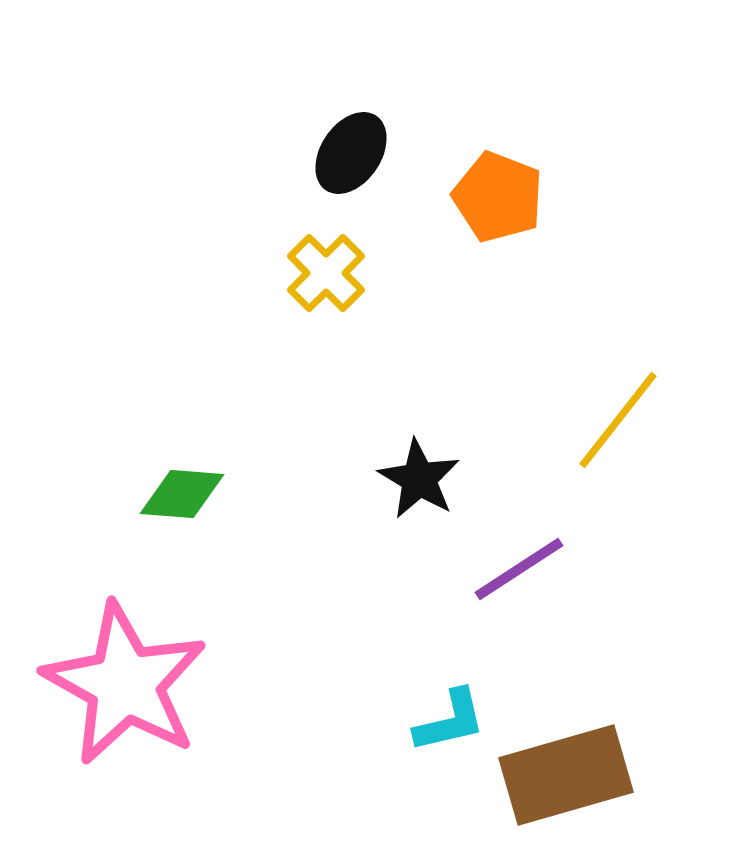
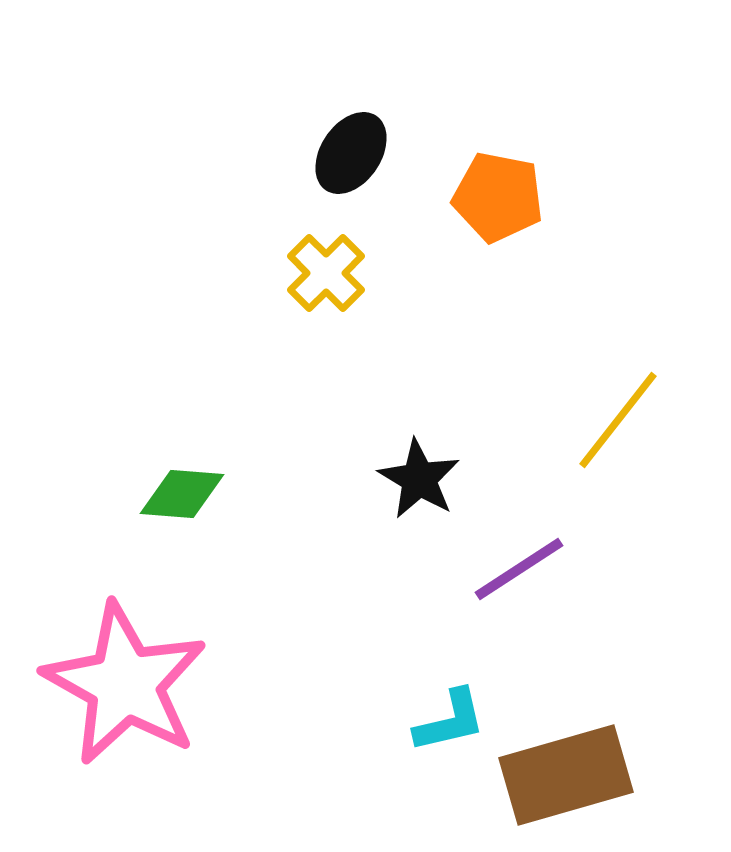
orange pentagon: rotated 10 degrees counterclockwise
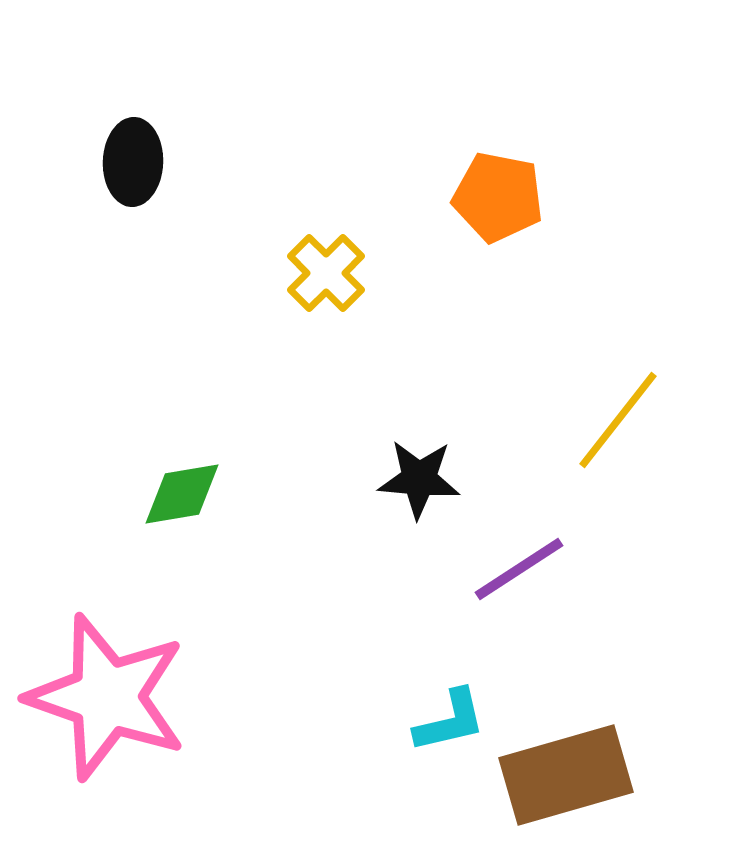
black ellipse: moved 218 px left, 9 px down; rotated 32 degrees counterclockwise
black star: rotated 26 degrees counterclockwise
green diamond: rotated 14 degrees counterclockwise
pink star: moved 18 px left, 13 px down; rotated 10 degrees counterclockwise
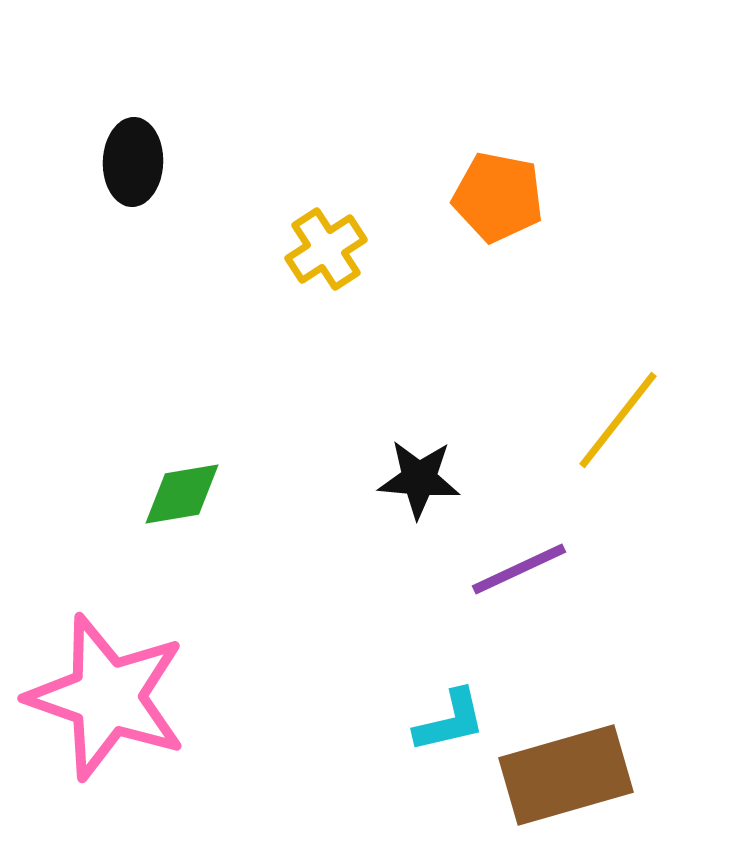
yellow cross: moved 24 px up; rotated 12 degrees clockwise
purple line: rotated 8 degrees clockwise
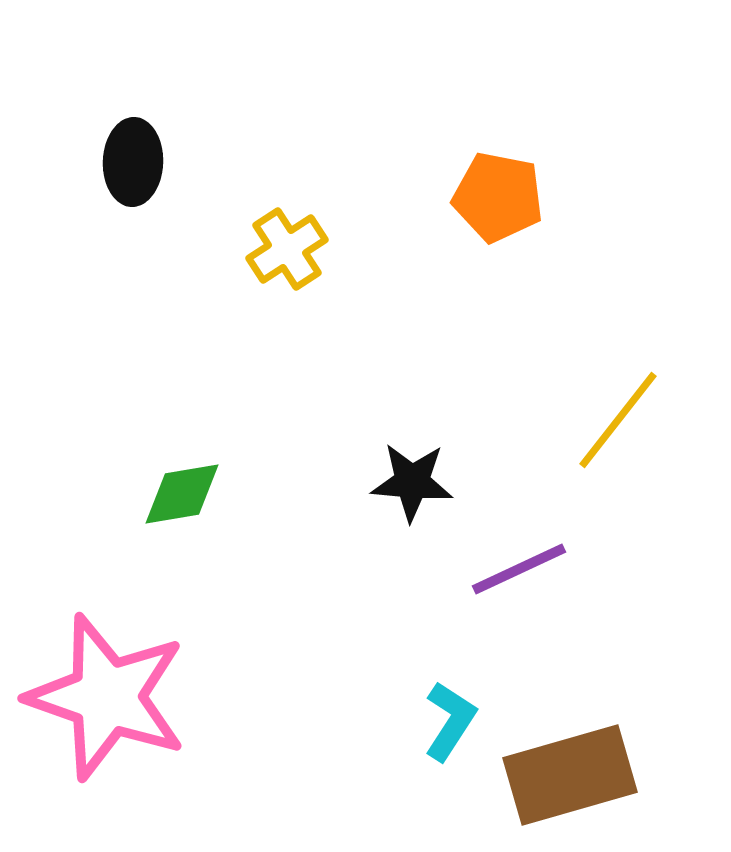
yellow cross: moved 39 px left
black star: moved 7 px left, 3 px down
cyan L-shape: rotated 44 degrees counterclockwise
brown rectangle: moved 4 px right
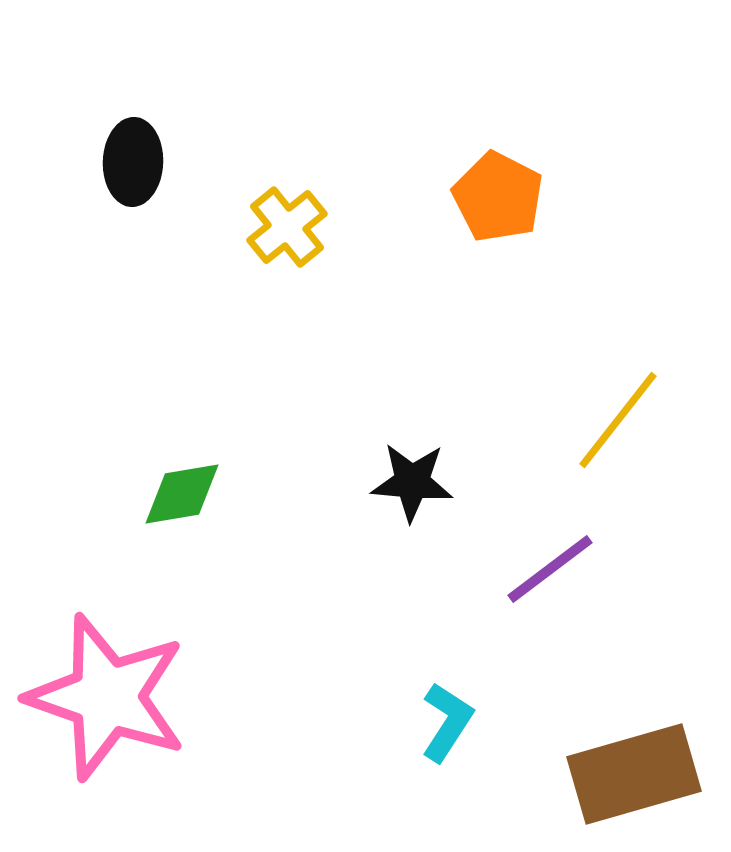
orange pentagon: rotated 16 degrees clockwise
yellow cross: moved 22 px up; rotated 6 degrees counterclockwise
purple line: moved 31 px right; rotated 12 degrees counterclockwise
cyan L-shape: moved 3 px left, 1 px down
brown rectangle: moved 64 px right, 1 px up
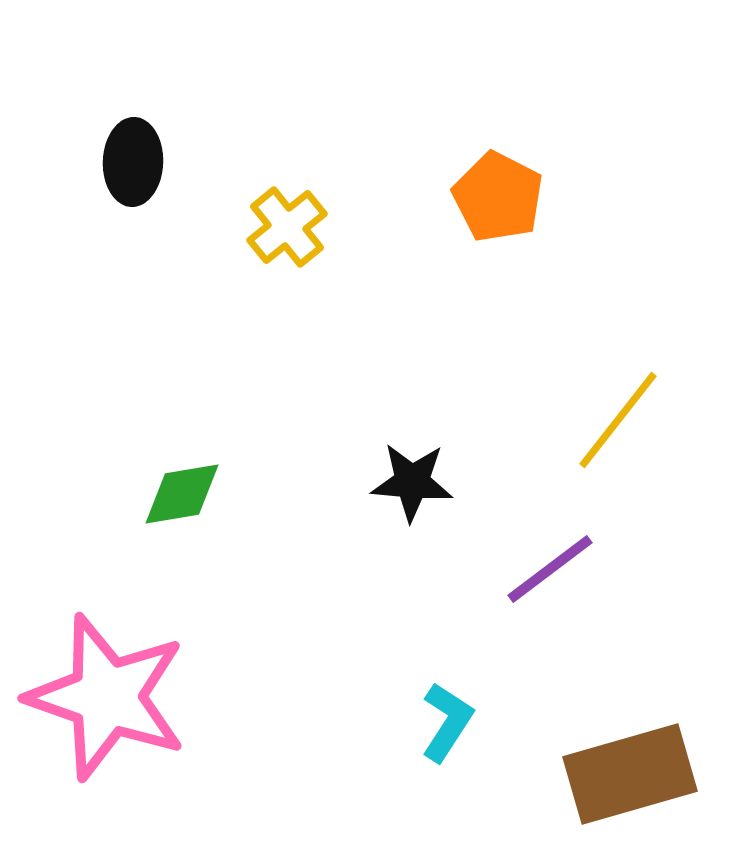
brown rectangle: moved 4 px left
